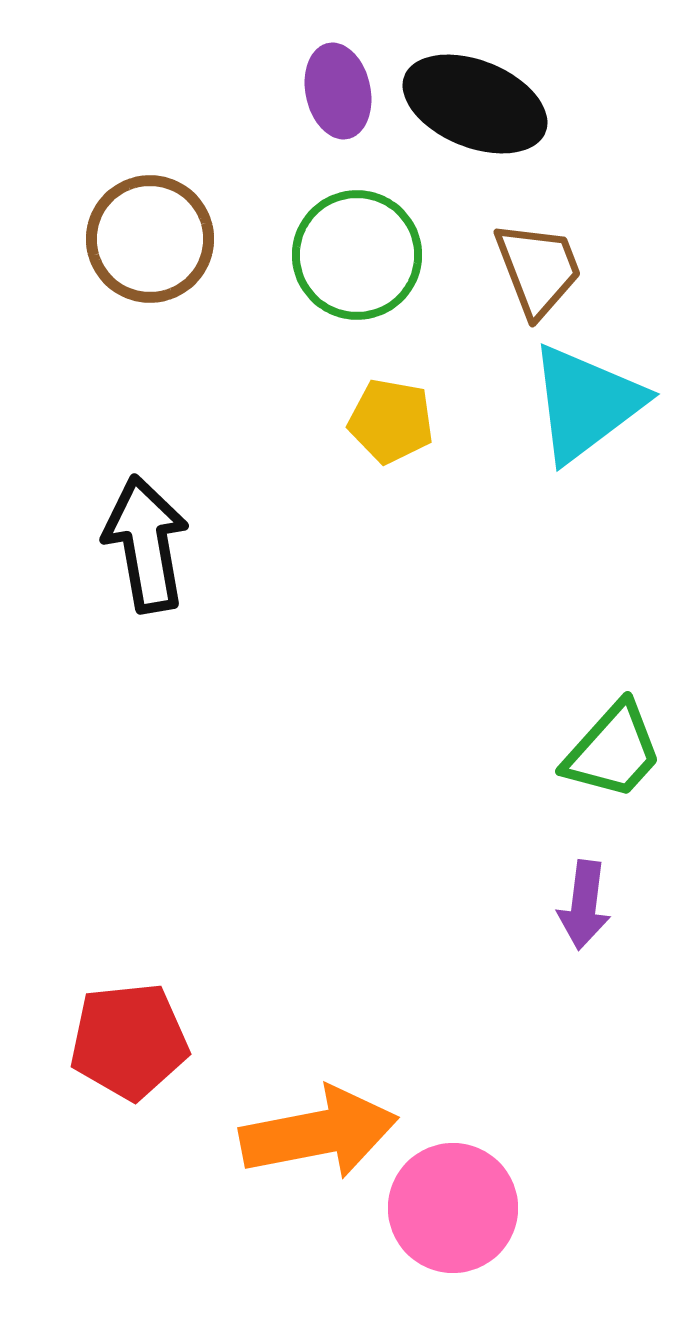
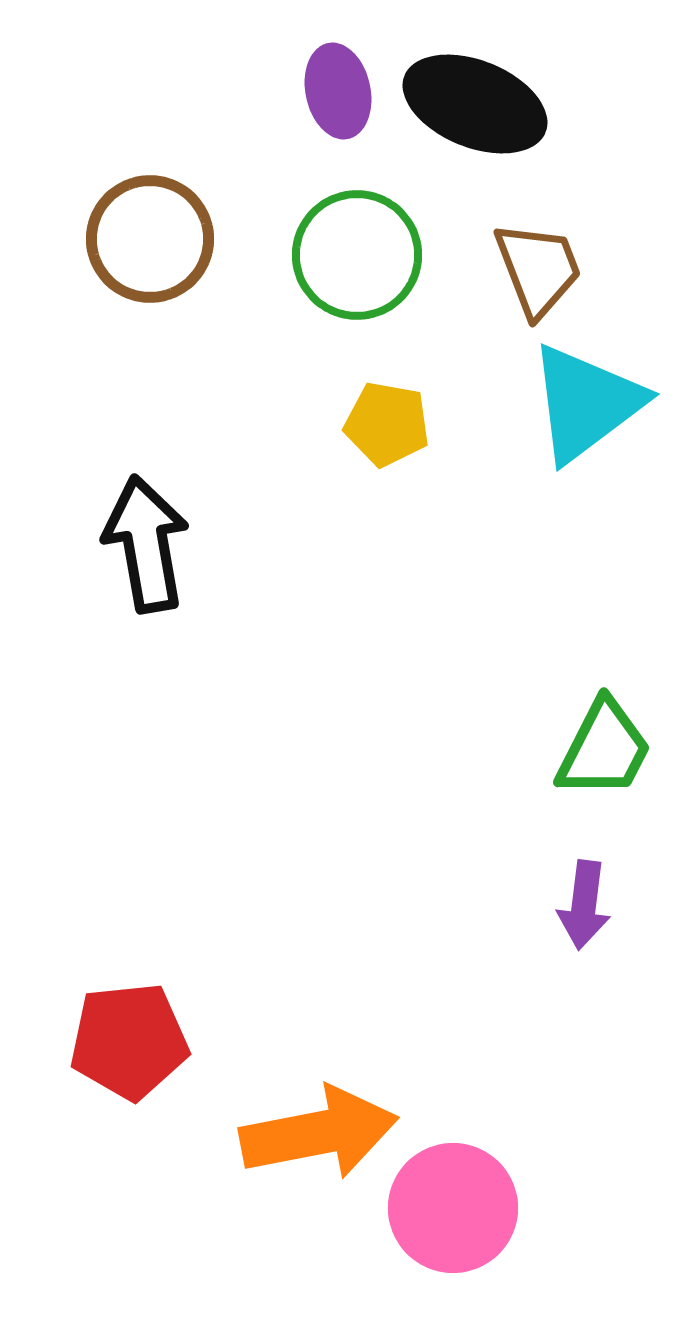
yellow pentagon: moved 4 px left, 3 px down
green trapezoid: moved 9 px left, 2 px up; rotated 15 degrees counterclockwise
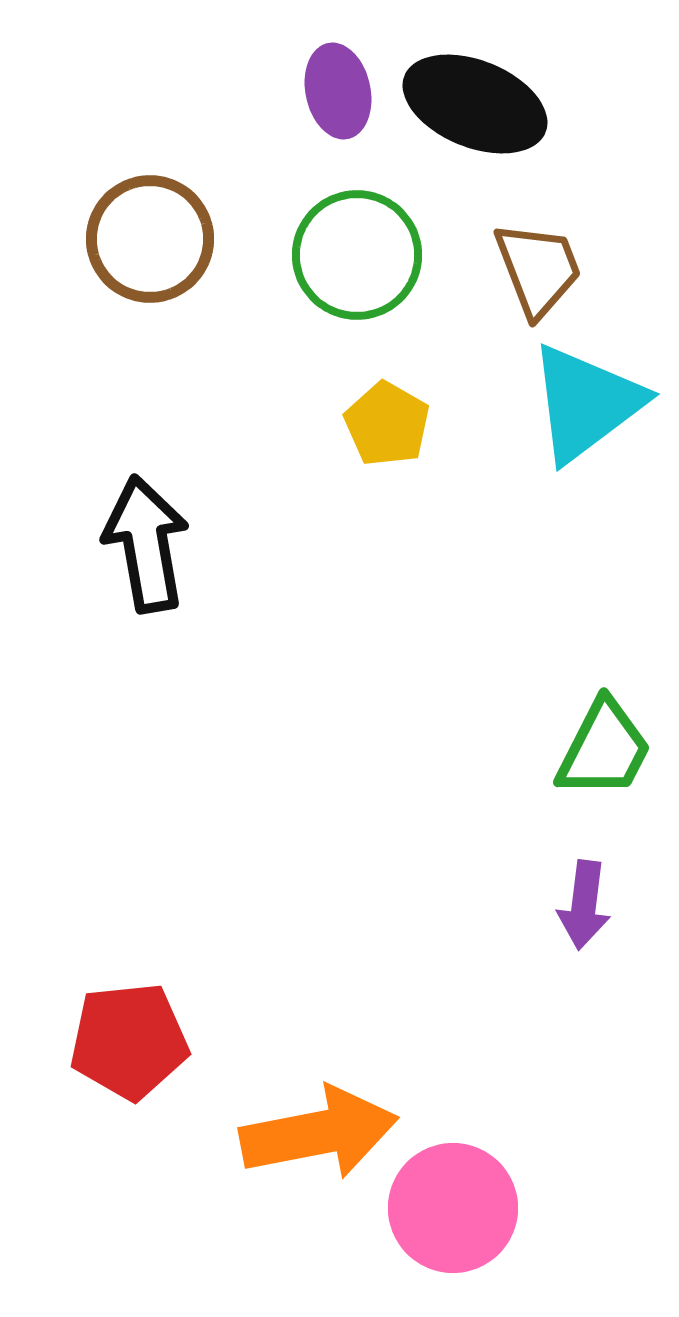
yellow pentagon: rotated 20 degrees clockwise
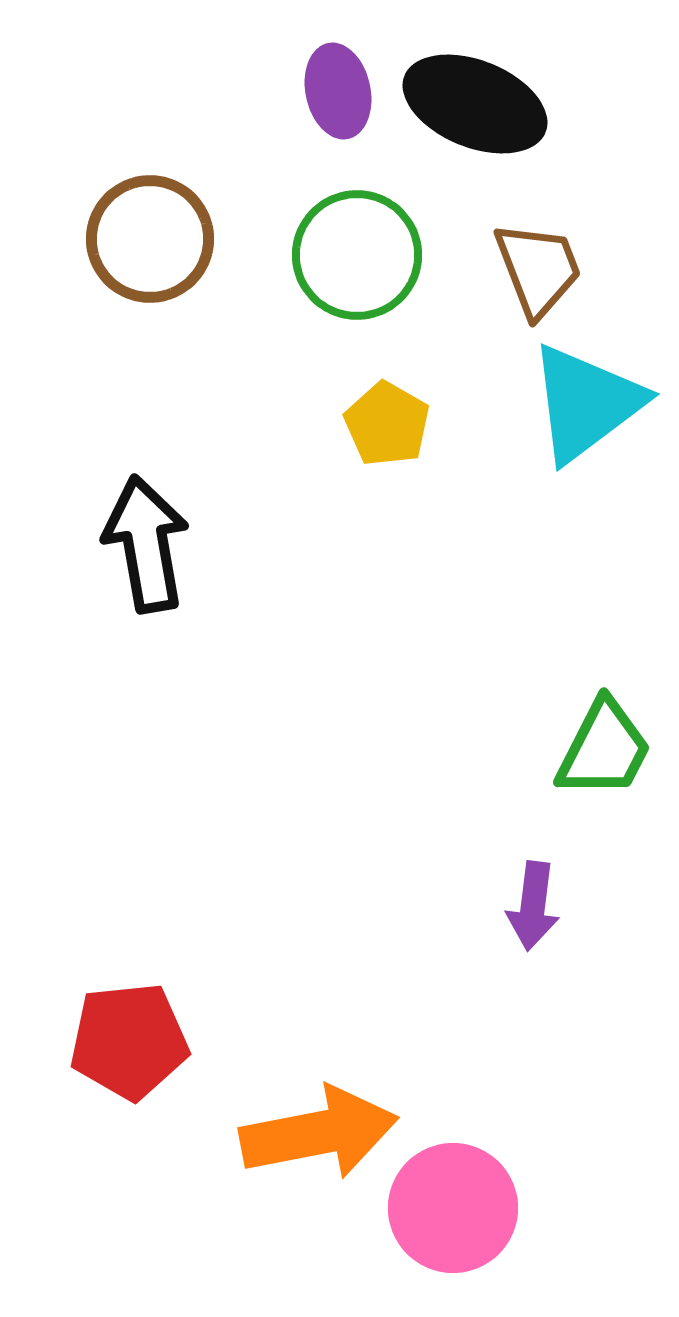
purple arrow: moved 51 px left, 1 px down
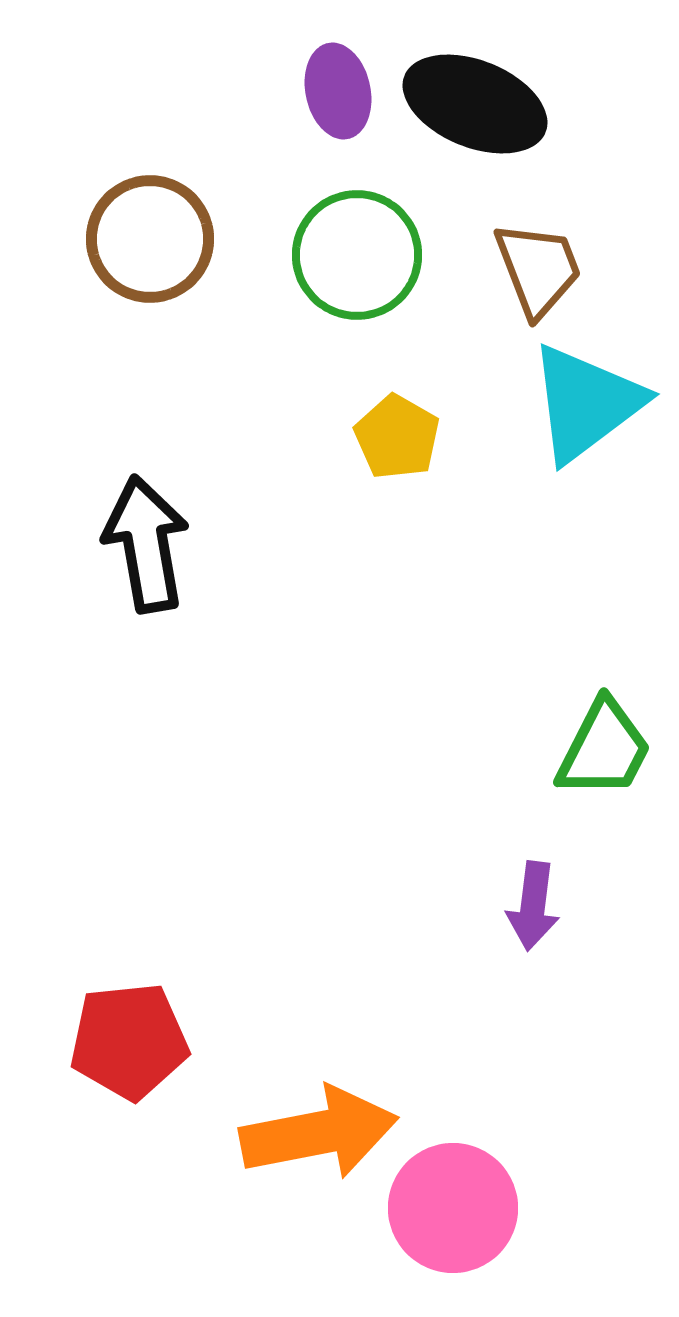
yellow pentagon: moved 10 px right, 13 px down
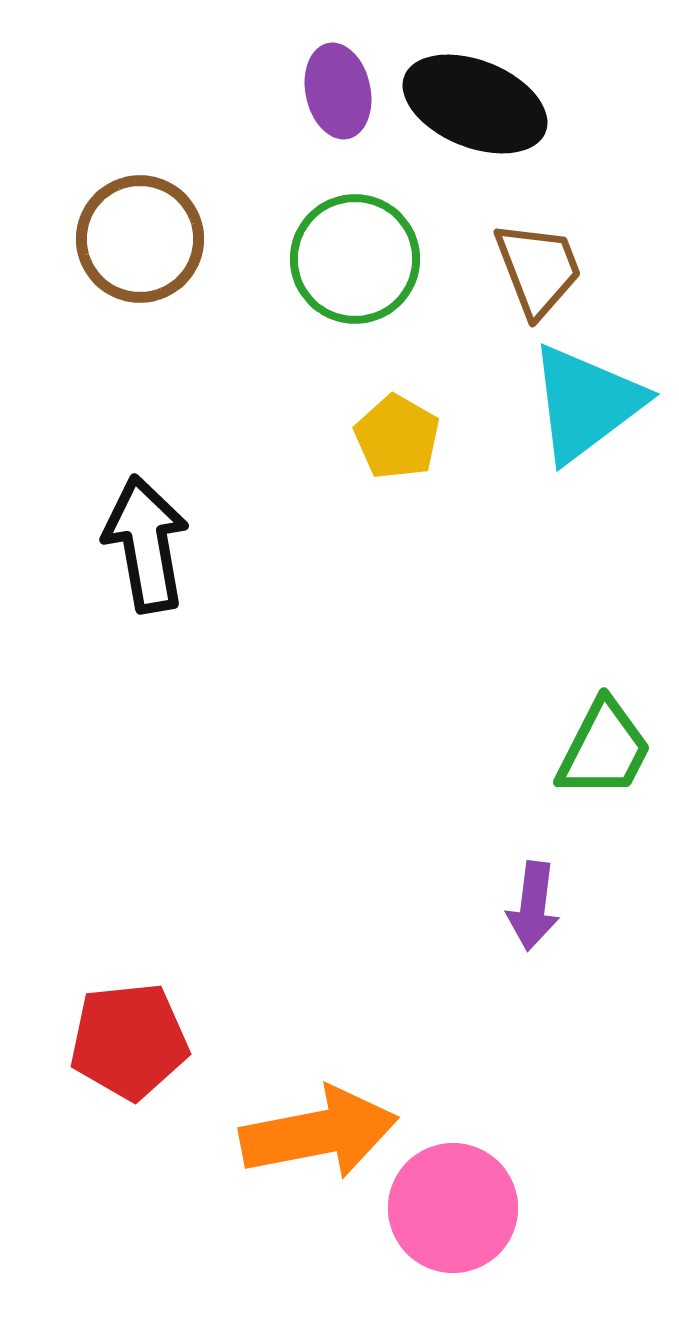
brown circle: moved 10 px left
green circle: moved 2 px left, 4 px down
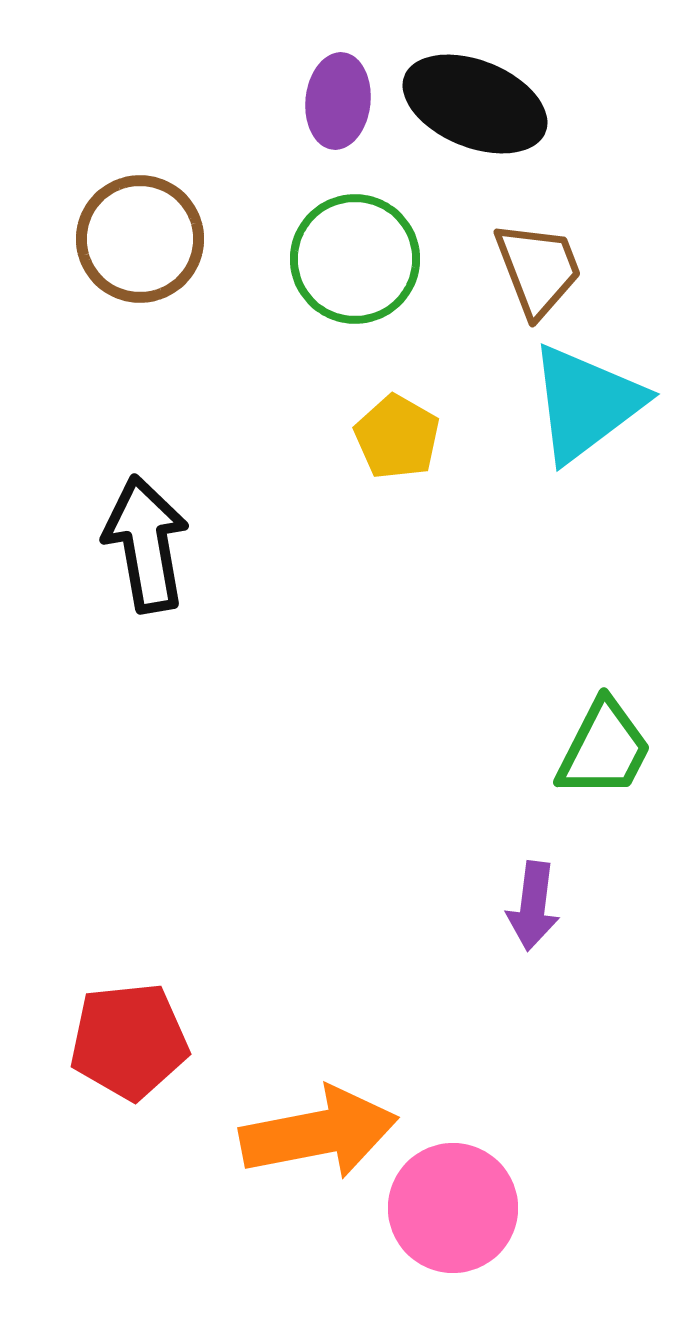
purple ellipse: moved 10 px down; rotated 18 degrees clockwise
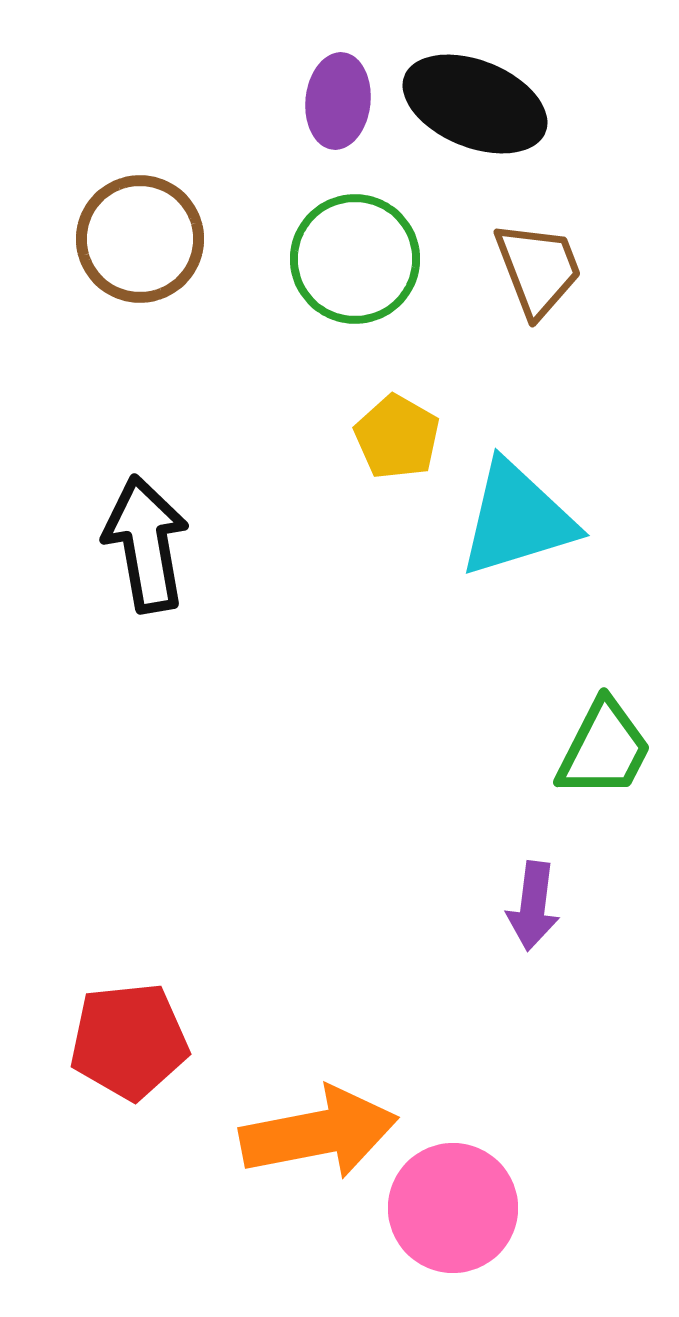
cyan triangle: moved 69 px left, 116 px down; rotated 20 degrees clockwise
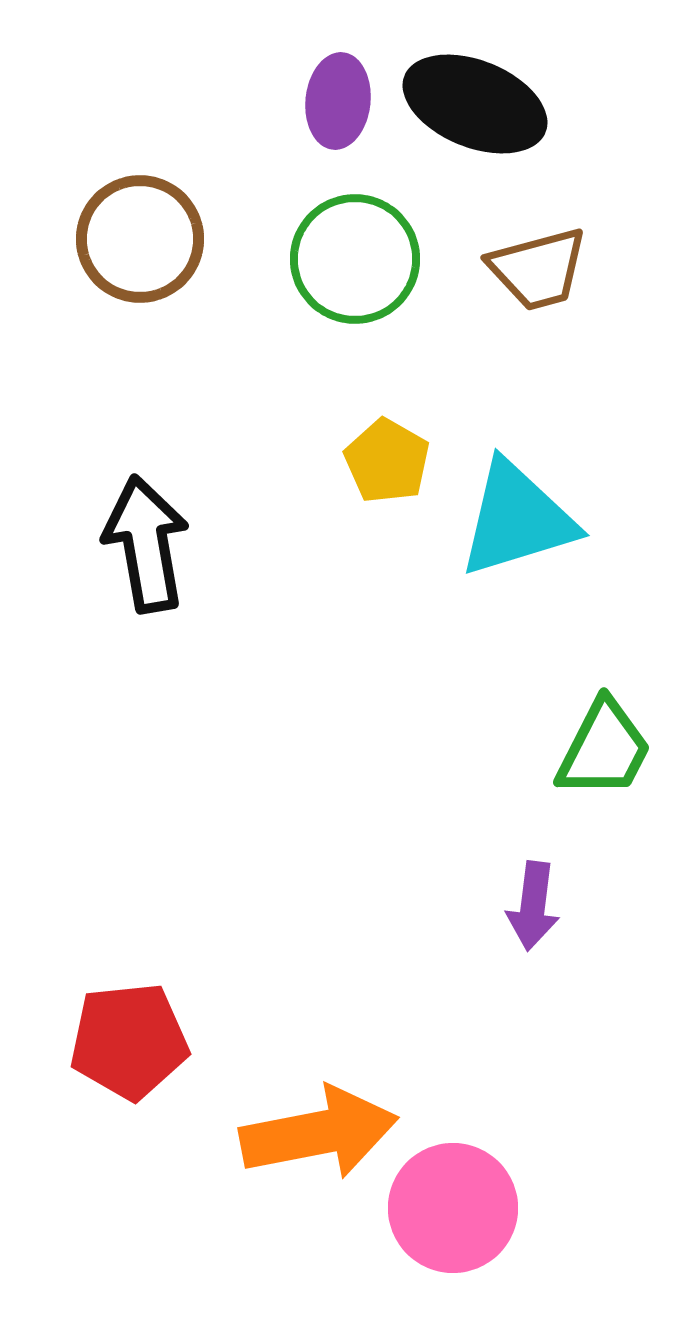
brown trapezoid: rotated 96 degrees clockwise
yellow pentagon: moved 10 px left, 24 px down
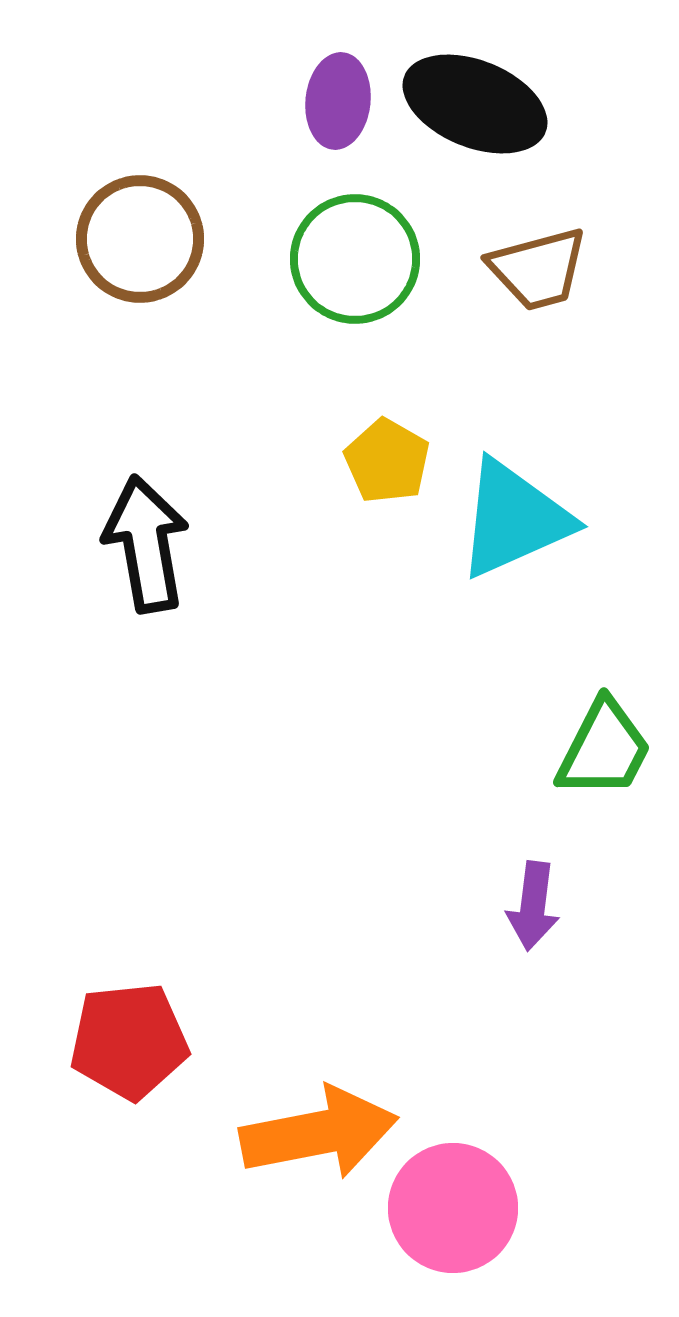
cyan triangle: moved 3 px left; rotated 7 degrees counterclockwise
